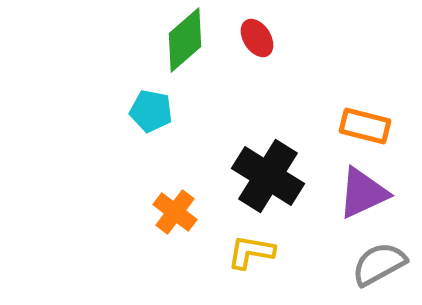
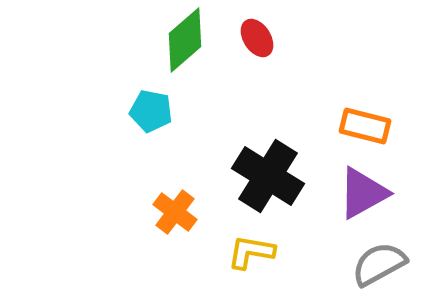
purple triangle: rotated 4 degrees counterclockwise
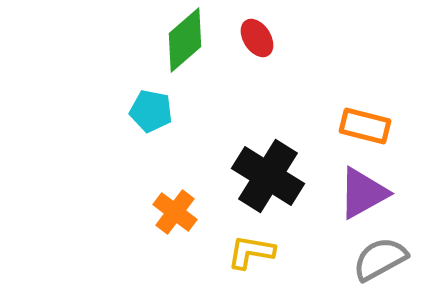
gray semicircle: moved 1 px right, 5 px up
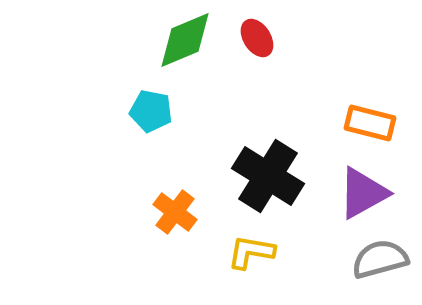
green diamond: rotated 18 degrees clockwise
orange rectangle: moved 5 px right, 3 px up
gray semicircle: rotated 14 degrees clockwise
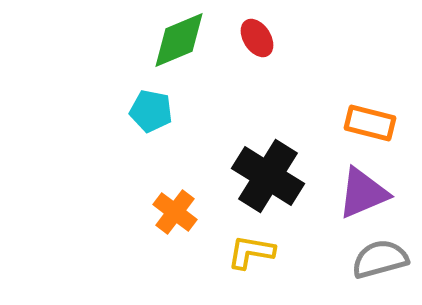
green diamond: moved 6 px left
purple triangle: rotated 6 degrees clockwise
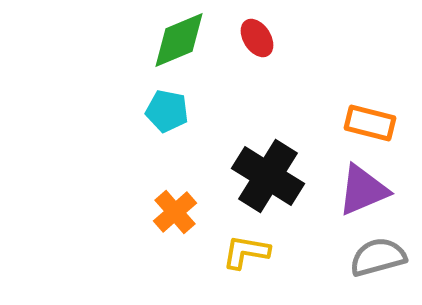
cyan pentagon: moved 16 px right
purple triangle: moved 3 px up
orange cross: rotated 12 degrees clockwise
yellow L-shape: moved 5 px left
gray semicircle: moved 2 px left, 2 px up
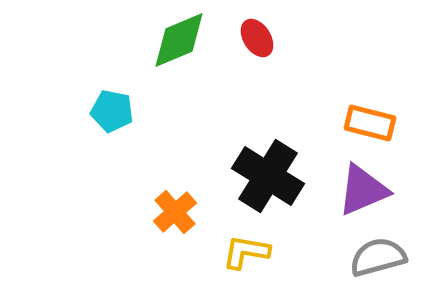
cyan pentagon: moved 55 px left
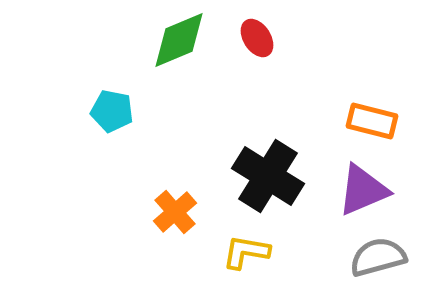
orange rectangle: moved 2 px right, 2 px up
